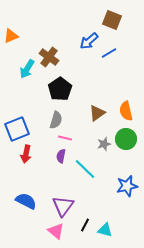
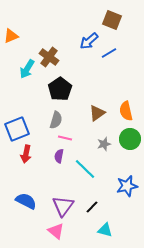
green circle: moved 4 px right
purple semicircle: moved 2 px left
black line: moved 7 px right, 18 px up; rotated 16 degrees clockwise
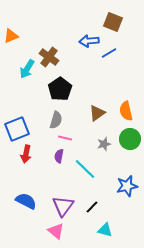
brown square: moved 1 px right, 2 px down
blue arrow: rotated 36 degrees clockwise
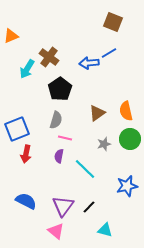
blue arrow: moved 22 px down
black line: moved 3 px left
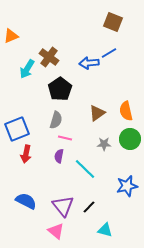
gray star: rotated 16 degrees clockwise
purple triangle: rotated 15 degrees counterclockwise
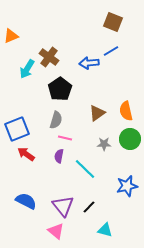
blue line: moved 2 px right, 2 px up
red arrow: rotated 114 degrees clockwise
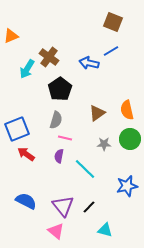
blue arrow: rotated 18 degrees clockwise
orange semicircle: moved 1 px right, 1 px up
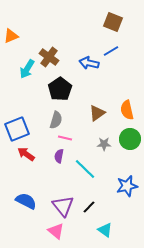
cyan triangle: rotated 21 degrees clockwise
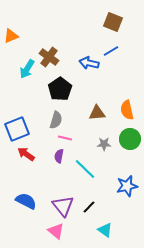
brown triangle: rotated 30 degrees clockwise
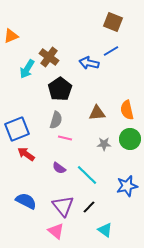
purple semicircle: moved 12 px down; rotated 64 degrees counterclockwise
cyan line: moved 2 px right, 6 px down
